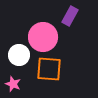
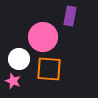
purple rectangle: rotated 18 degrees counterclockwise
white circle: moved 4 px down
pink star: moved 3 px up
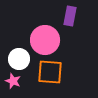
pink circle: moved 2 px right, 3 px down
orange square: moved 1 px right, 3 px down
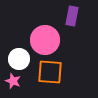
purple rectangle: moved 2 px right
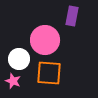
orange square: moved 1 px left, 1 px down
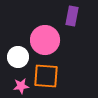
white circle: moved 1 px left, 2 px up
orange square: moved 3 px left, 3 px down
pink star: moved 8 px right, 5 px down; rotated 28 degrees counterclockwise
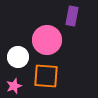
pink circle: moved 2 px right
pink star: moved 7 px left; rotated 14 degrees counterclockwise
